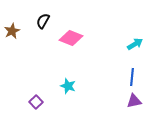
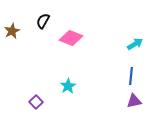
blue line: moved 1 px left, 1 px up
cyan star: rotated 21 degrees clockwise
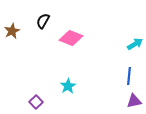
blue line: moved 2 px left
